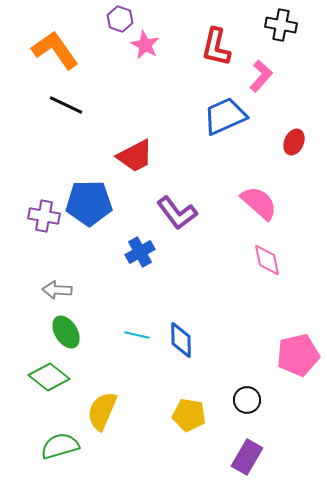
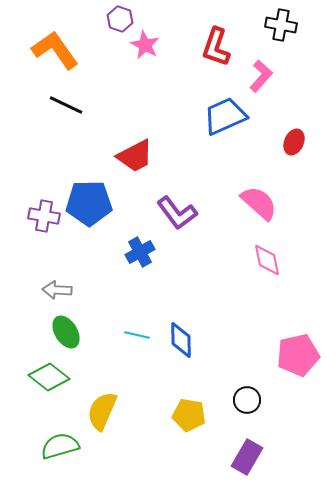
red L-shape: rotated 6 degrees clockwise
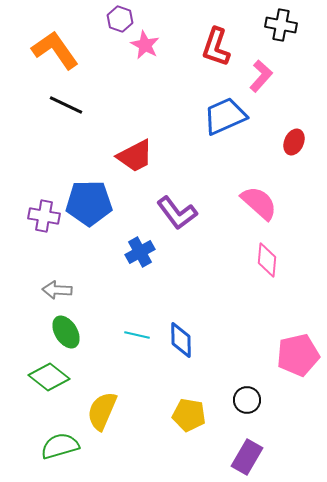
pink diamond: rotated 16 degrees clockwise
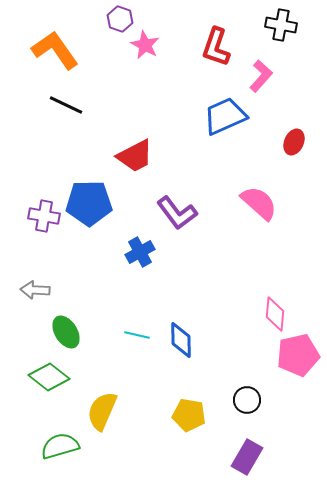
pink diamond: moved 8 px right, 54 px down
gray arrow: moved 22 px left
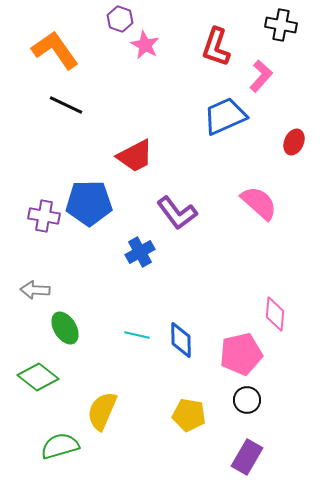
green ellipse: moved 1 px left, 4 px up
pink pentagon: moved 57 px left, 1 px up
green diamond: moved 11 px left
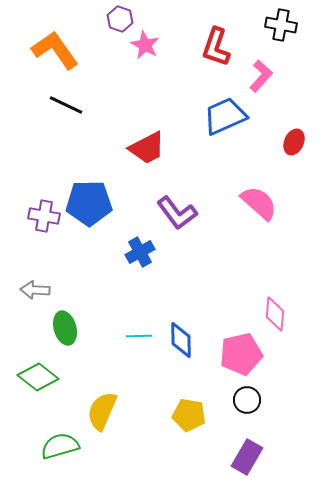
red trapezoid: moved 12 px right, 8 px up
green ellipse: rotated 16 degrees clockwise
cyan line: moved 2 px right, 1 px down; rotated 15 degrees counterclockwise
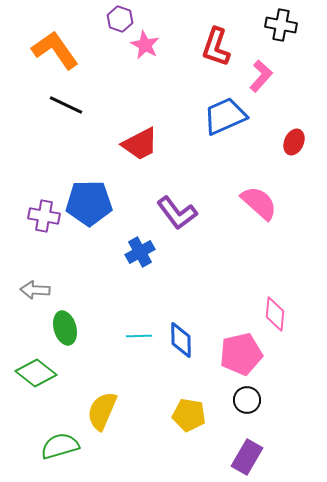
red trapezoid: moved 7 px left, 4 px up
green diamond: moved 2 px left, 4 px up
